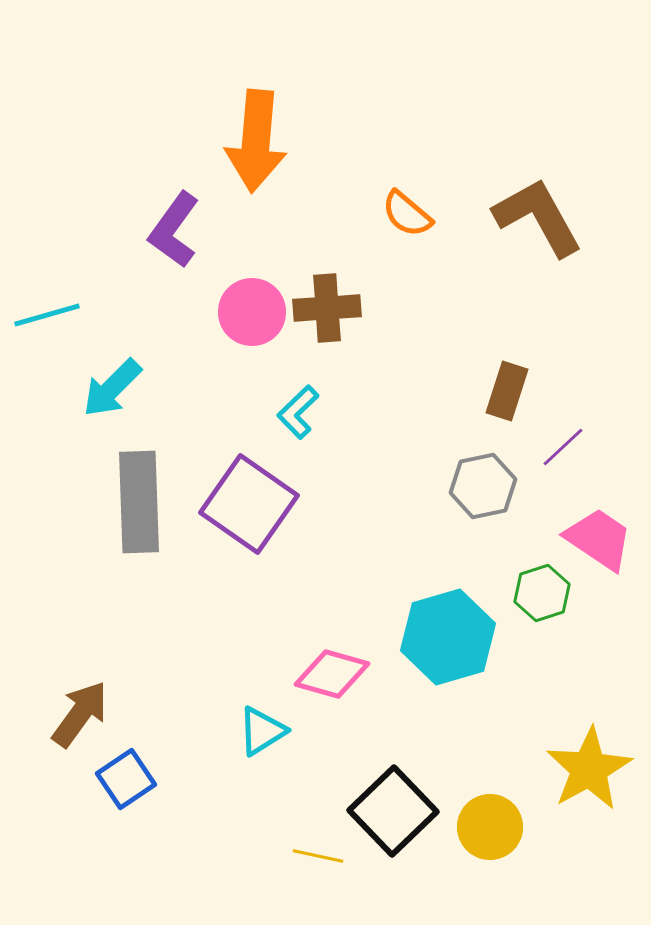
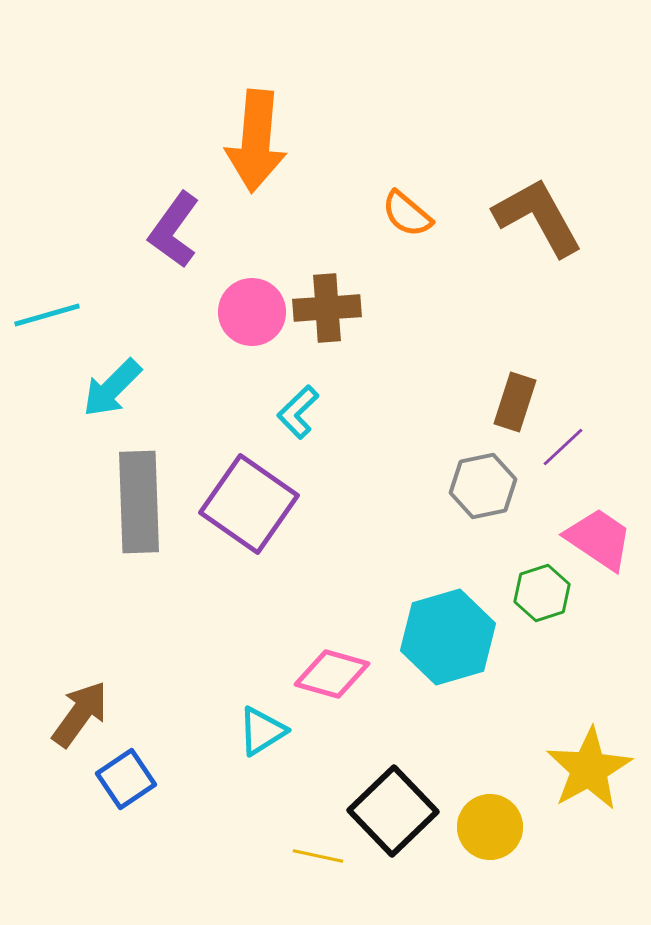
brown rectangle: moved 8 px right, 11 px down
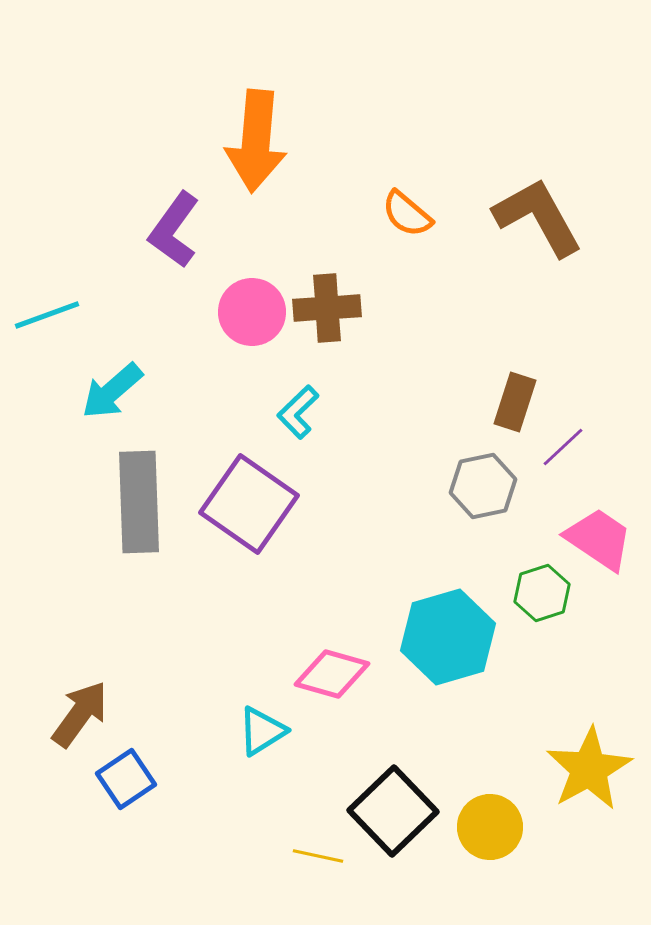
cyan line: rotated 4 degrees counterclockwise
cyan arrow: moved 3 px down; rotated 4 degrees clockwise
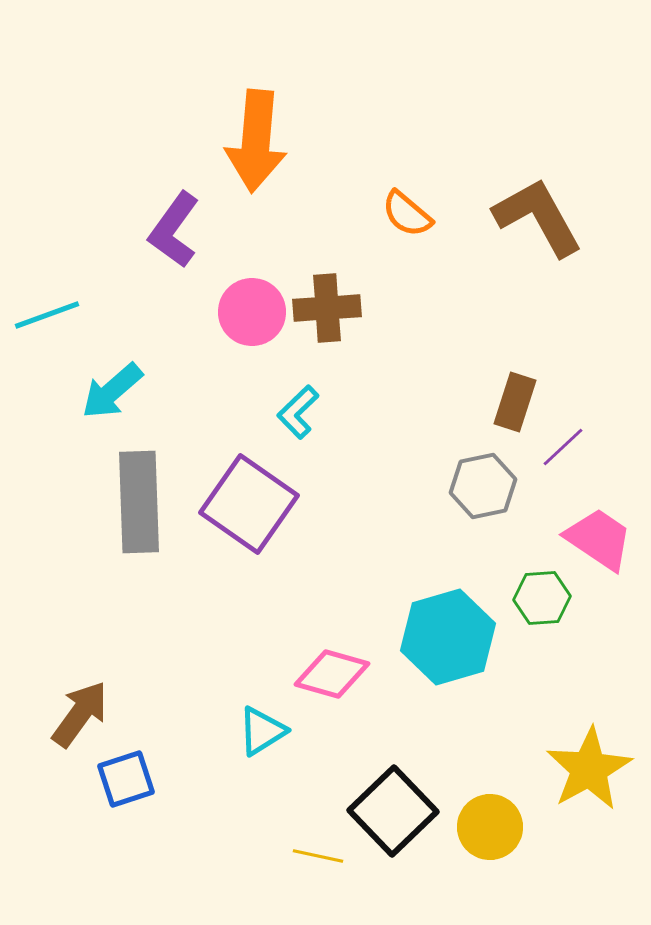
green hexagon: moved 5 px down; rotated 14 degrees clockwise
blue square: rotated 16 degrees clockwise
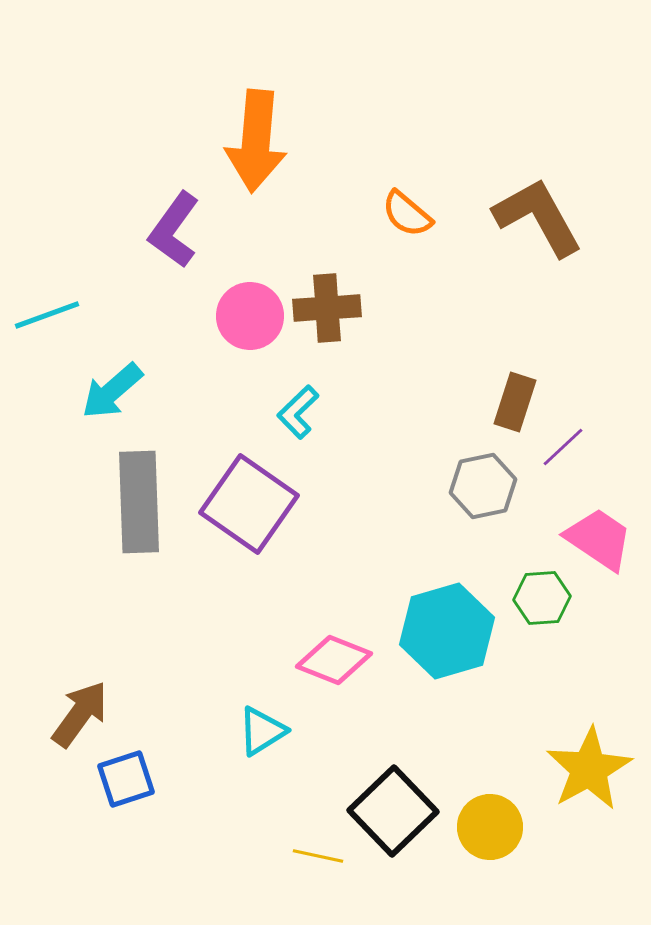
pink circle: moved 2 px left, 4 px down
cyan hexagon: moved 1 px left, 6 px up
pink diamond: moved 2 px right, 14 px up; rotated 6 degrees clockwise
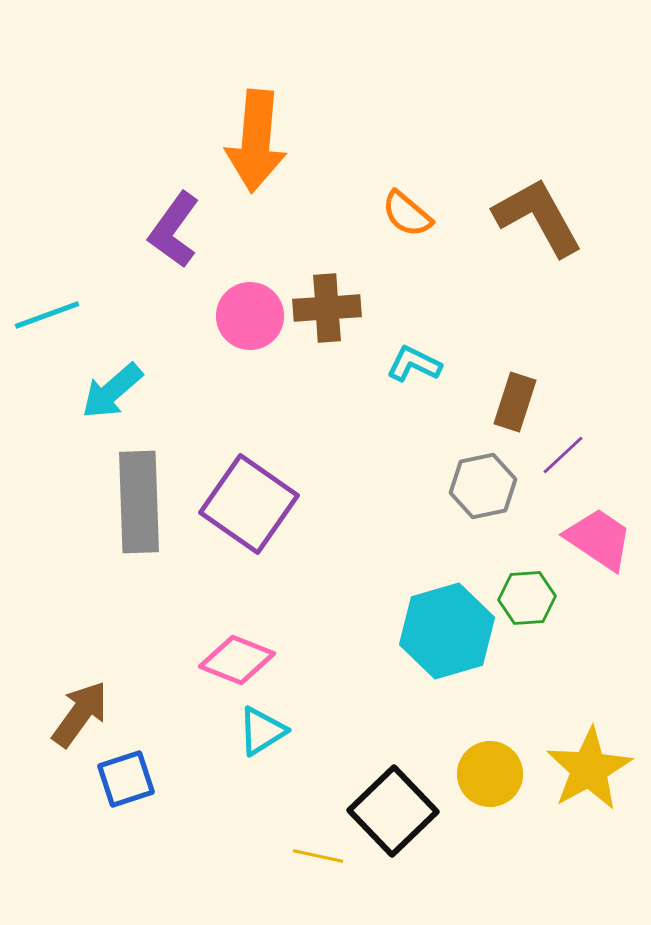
cyan L-shape: moved 116 px right, 48 px up; rotated 70 degrees clockwise
purple line: moved 8 px down
green hexagon: moved 15 px left
pink diamond: moved 97 px left
yellow circle: moved 53 px up
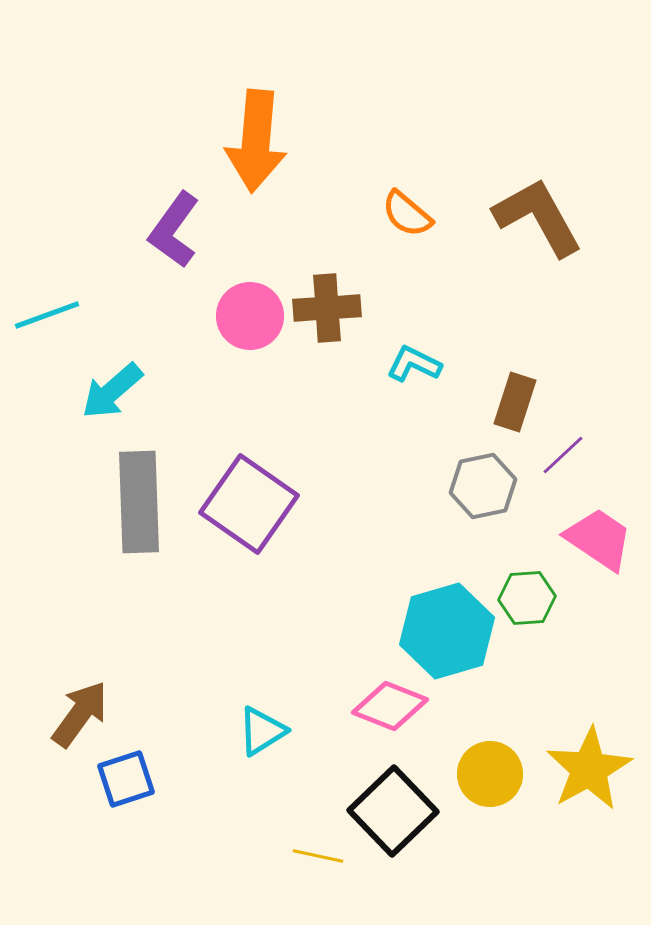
pink diamond: moved 153 px right, 46 px down
